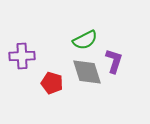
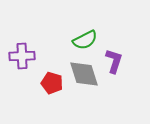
gray diamond: moved 3 px left, 2 px down
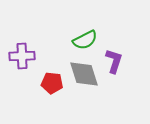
red pentagon: rotated 10 degrees counterclockwise
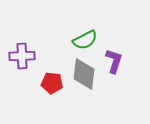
gray diamond: rotated 24 degrees clockwise
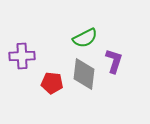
green semicircle: moved 2 px up
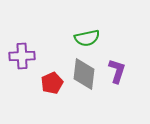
green semicircle: moved 2 px right; rotated 15 degrees clockwise
purple L-shape: moved 3 px right, 10 px down
red pentagon: rotated 30 degrees counterclockwise
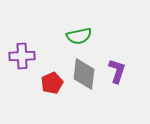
green semicircle: moved 8 px left, 2 px up
